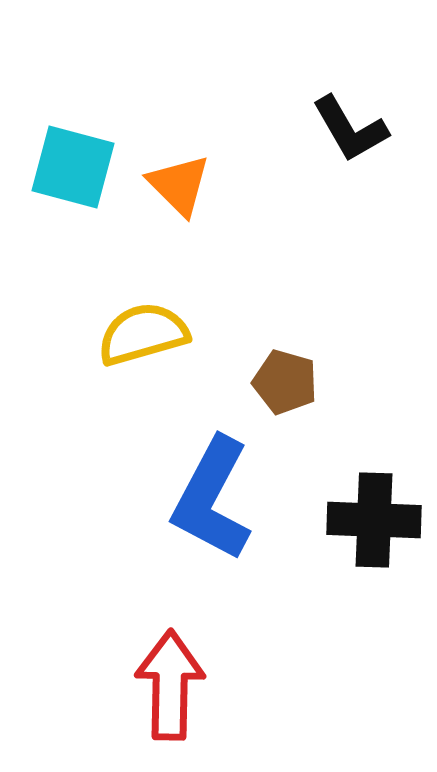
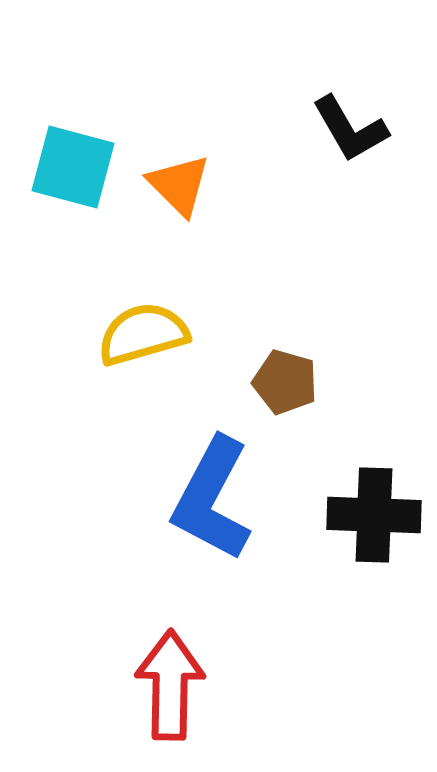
black cross: moved 5 px up
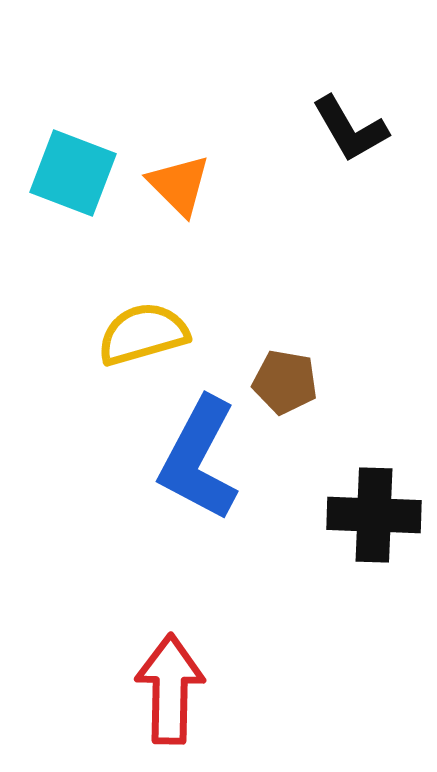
cyan square: moved 6 px down; rotated 6 degrees clockwise
brown pentagon: rotated 6 degrees counterclockwise
blue L-shape: moved 13 px left, 40 px up
red arrow: moved 4 px down
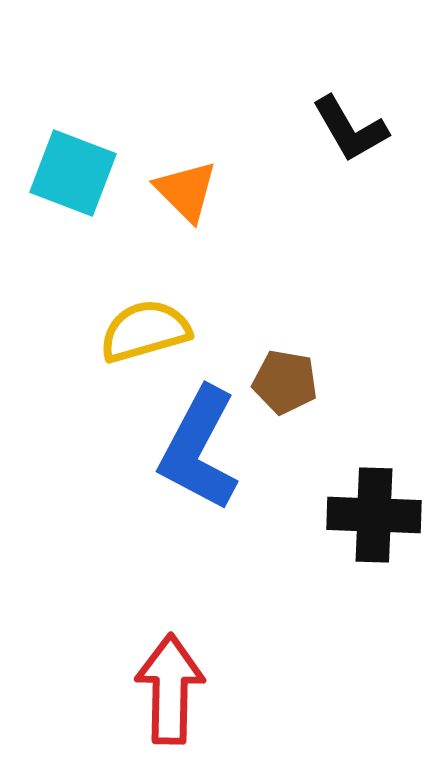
orange triangle: moved 7 px right, 6 px down
yellow semicircle: moved 2 px right, 3 px up
blue L-shape: moved 10 px up
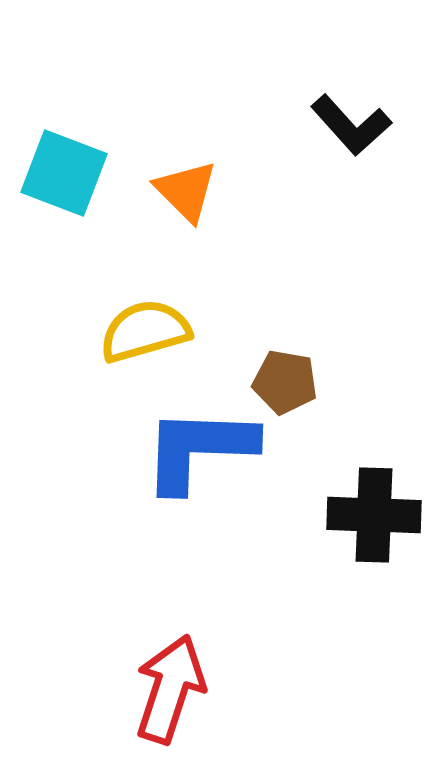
black L-shape: moved 1 px right, 4 px up; rotated 12 degrees counterclockwise
cyan square: moved 9 px left
blue L-shape: rotated 64 degrees clockwise
red arrow: rotated 17 degrees clockwise
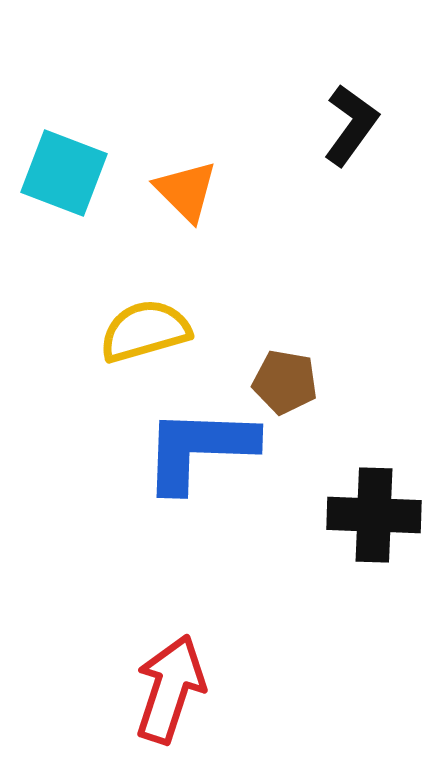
black L-shape: rotated 102 degrees counterclockwise
